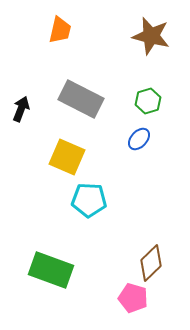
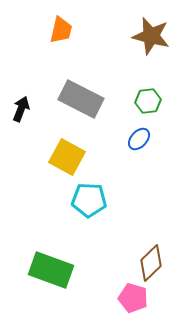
orange trapezoid: moved 1 px right
green hexagon: rotated 10 degrees clockwise
yellow square: rotated 6 degrees clockwise
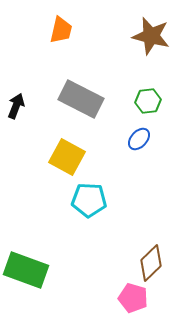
black arrow: moved 5 px left, 3 px up
green rectangle: moved 25 px left
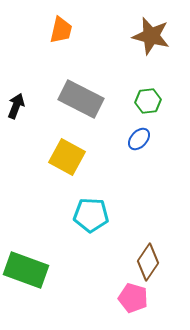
cyan pentagon: moved 2 px right, 15 px down
brown diamond: moved 3 px left, 1 px up; rotated 12 degrees counterclockwise
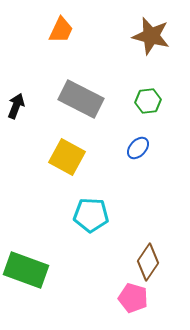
orange trapezoid: rotated 12 degrees clockwise
blue ellipse: moved 1 px left, 9 px down
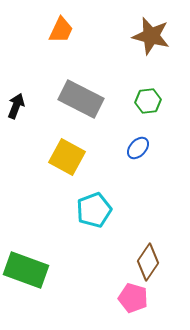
cyan pentagon: moved 3 px right, 5 px up; rotated 24 degrees counterclockwise
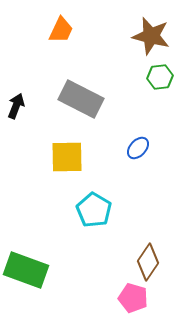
green hexagon: moved 12 px right, 24 px up
yellow square: rotated 30 degrees counterclockwise
cyan pentagon: rotated 20 degrees counterclockwise
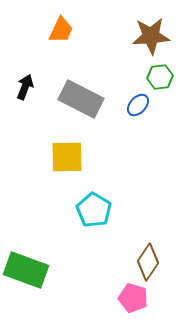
brown star: rotated 18 degrees counterclockwise
black arrow: moved 9 px right, 19 px up
blue ellipse: moved 43 px up
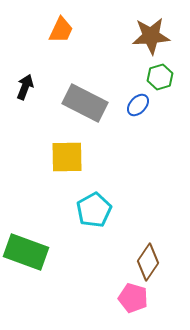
green hexagon: rotated 10 degrees counterclockwise
gray rectangle: moved 4 px right, 4 px down
cyan pentagon: rotated 12 degrees clockwise
green rectangle: moved 18 px up
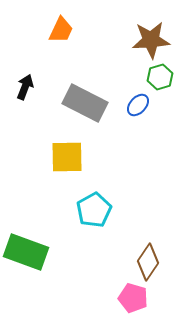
brown star: moved 4 px down
